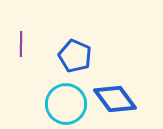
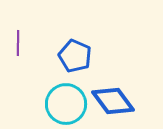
purple line: moved 3 px left, 1 px up
blue diamond: moved 2 px left, 2 px down
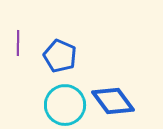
blue pentagon: moved 15 px left
cyan circle: moved 1 px left, 1 px down
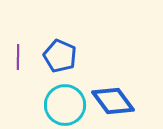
purple line: moved 14 px down
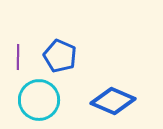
blue diamond: rotated 30 degrees counterclockwise
cyan circle: moved 26 px left, 5 px up
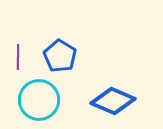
blue pentagon: rotated 8 degrees clockwise
